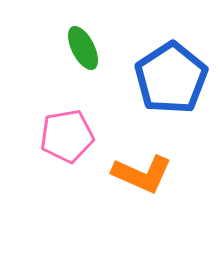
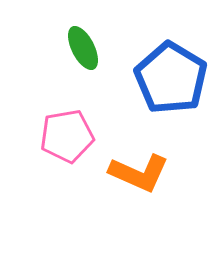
blue pentagon: rotated 8 degrees counterclockwise
orange L-shape: moved 3 px left, 1 px up
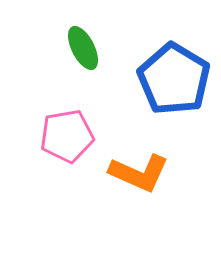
blue pentagon: moved 3 px right, 1 px down
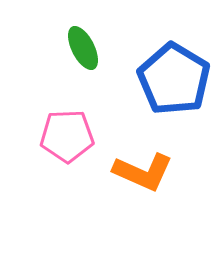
pink pentagon: rotated 8 degrees clockwise
orange L-shape: moved 4 px right, 1 px up
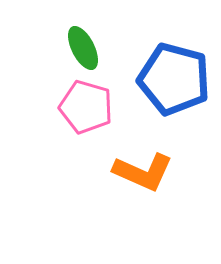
blue pentagon: rotated 16 degrees counterclockwise
pink pentagon: moved 19 px right, 29 px up; rotated 18 degrees clockwise
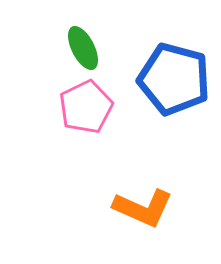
pink pentagon: rotated 30 degrees clockwise
orange L-shape: moved 36 px down
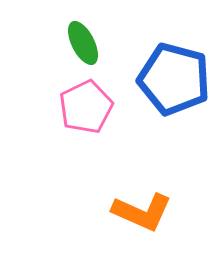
green ellipse: moved 5 px up
orange L-shape: moved 1 px left, 4 px down
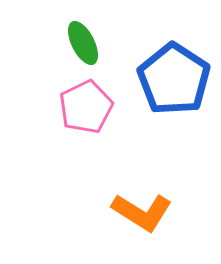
blue pentagon: rotated 18 degrees clockwise
orange L-shape: rotated 8 degrees clockwise
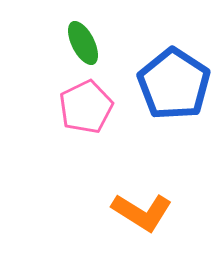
blue pentagon: moved 5 px down
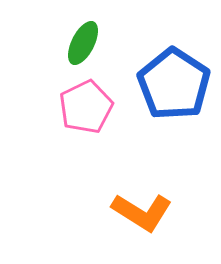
green ellipse: rotated 54 degrees clockwise
